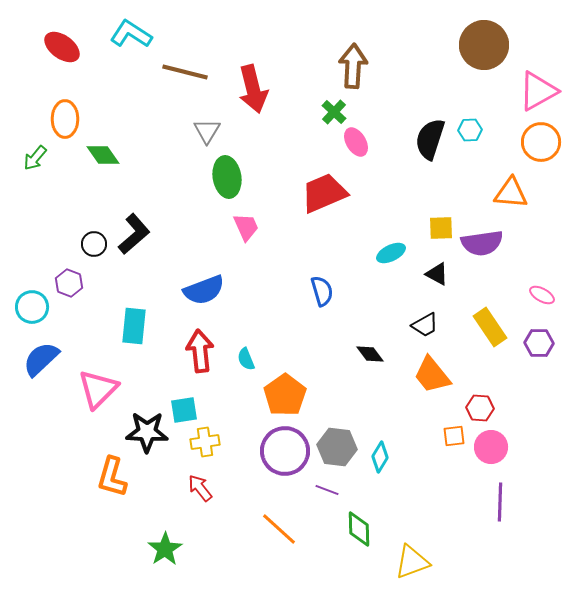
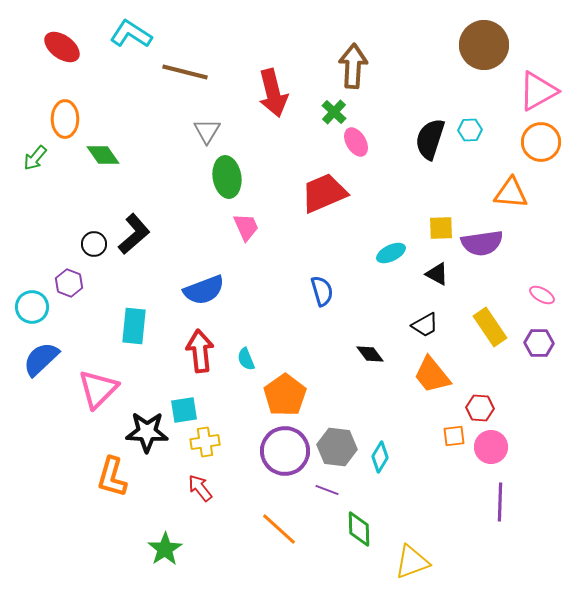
red arrow at (253, 89): moved 20 px right, 4 px down
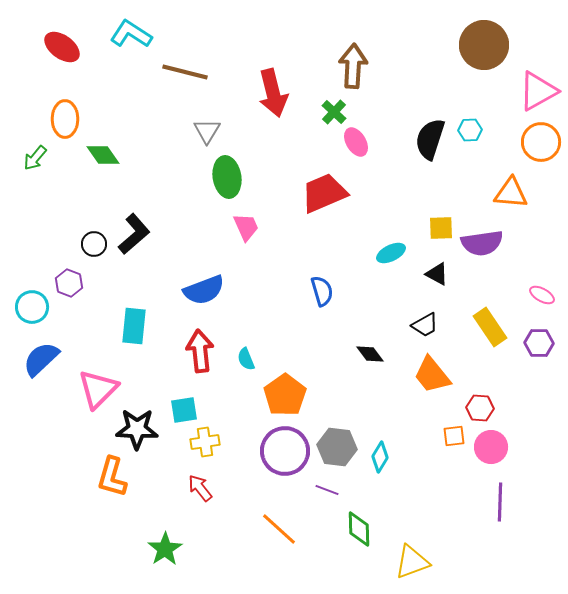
black star at (147, 432): moved 10 px left, 3 px up
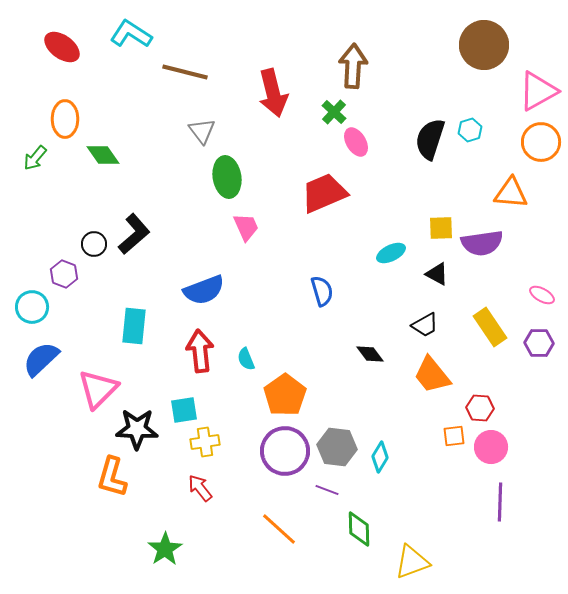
cyan hexagon at (470, 130): rotated 15 degrees counterclockwise
gray triangle at (207, 131): moved 5 px left; rotated 8 degrees counterclockwise
purple hexagon at (69, 283): moved 5 px left, 9 px up
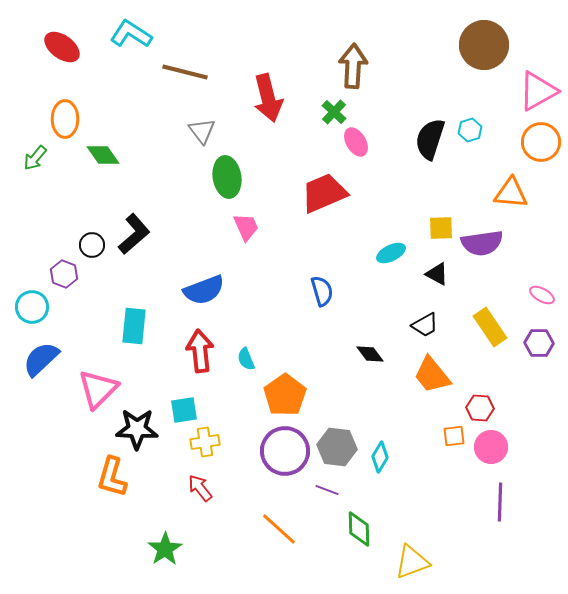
red arrow at (273, 93): moved 5 px left, 5 px down
black circle at (94, 244): moved 2 px left, 1 px down
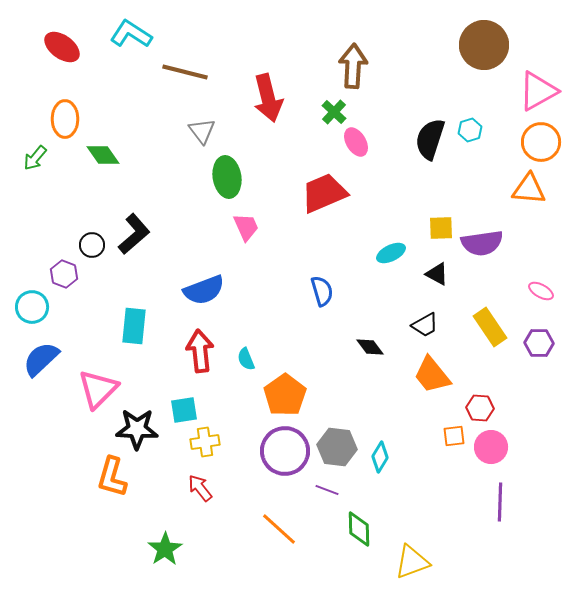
orange triangle at (511, 193): moved 18 px right, 4 px up
pink ellipse at (542, 295): moved 1 px left, 4 px up
black diamond at (370, 354): moved 7 px up
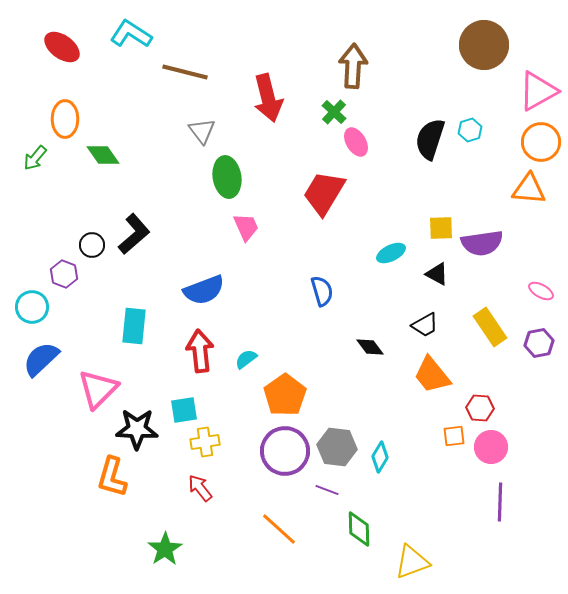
red trapezoid at (324, 193): rotated 36 degrees counterclockwise
purple hexagon at (539, 343): rotated 12 degrees counterclockwise
cyan semicircle at (246, 359): rotated 75 degrees clockwise
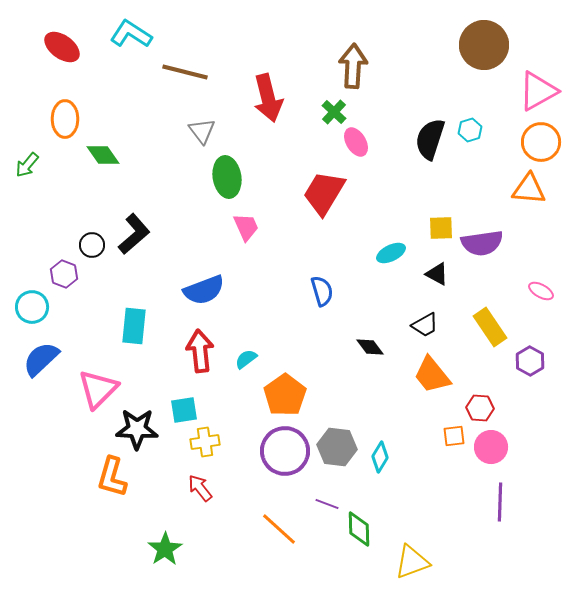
green arrow at (35, 158): moved 8 px left, 7 px down
purple hexagon at (539, 343): moved 9 px left, 18 px down; rotated 20 degrees counterclockwise
purple line at (327, 490): moved 14 px down
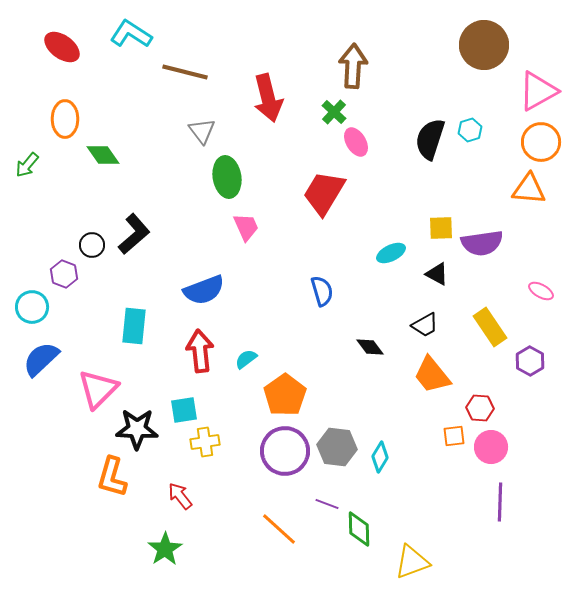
red arrow at (200, 488): moved 20 px left, 8 px down
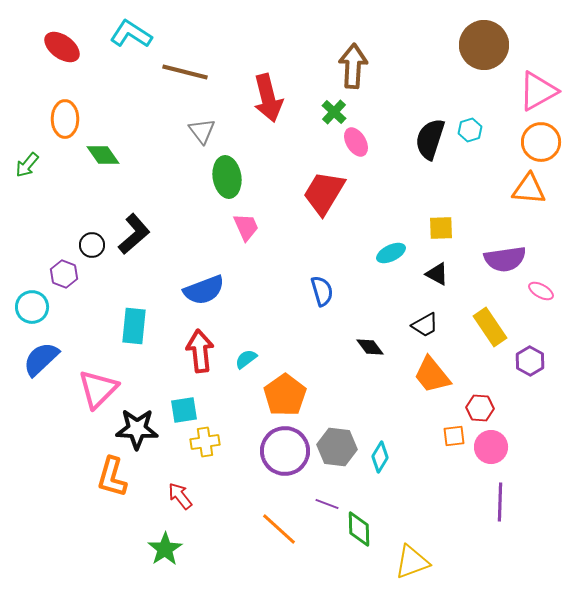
purple semicircle at (482, 243): moved 23 px right, 16 px down
